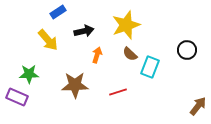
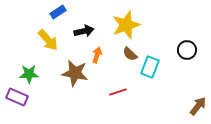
brown star: moved 12 px up; rotated 12 degrees clockwise
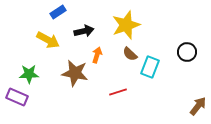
yellow arrow: rotated 20 degrees counterclockwise
black circle: moved 2 px down
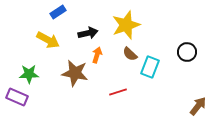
black arrow: moved 4 px right, 2 px down
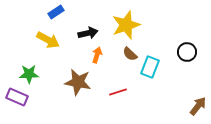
blue rectangle: moved 2 px left
brown star: moved 3 px right, 9 px down
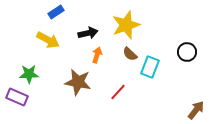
red line: rotated 30 degrees counterclockwise
brown arrow: moved 2 px left, 4 px down
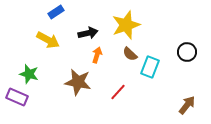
green star: rotated 18 degrees clockwise
brown arrow: moved 9 px left, 5 px up
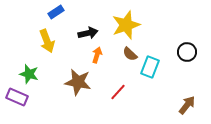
yellow arrow: moved 1 px left, 1 px down; rotated 40 degrees clockwise
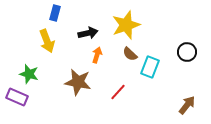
blue rectangle: moved 1 px left, 1 px down; rotated 42 degrees counterclockwise
